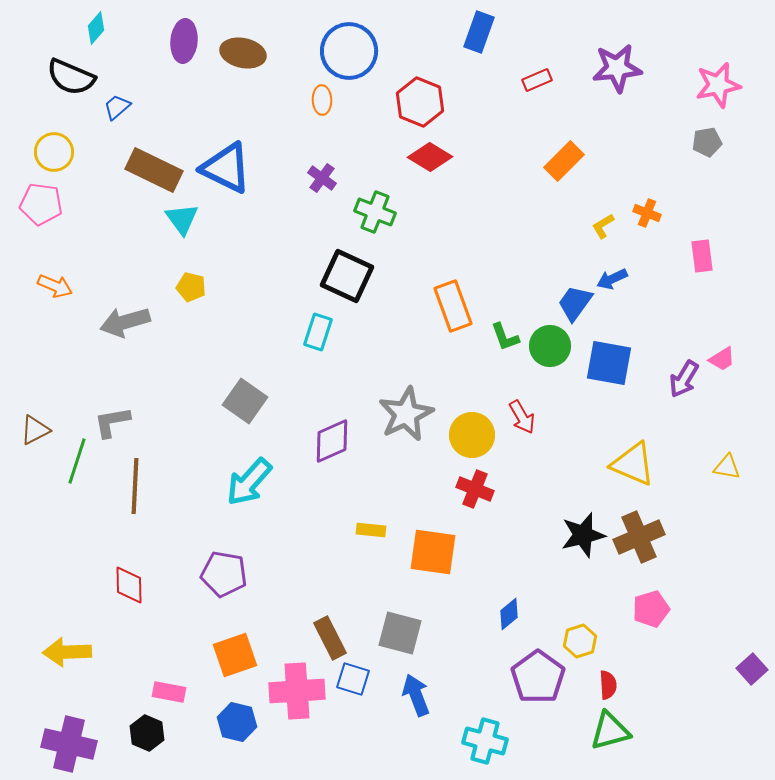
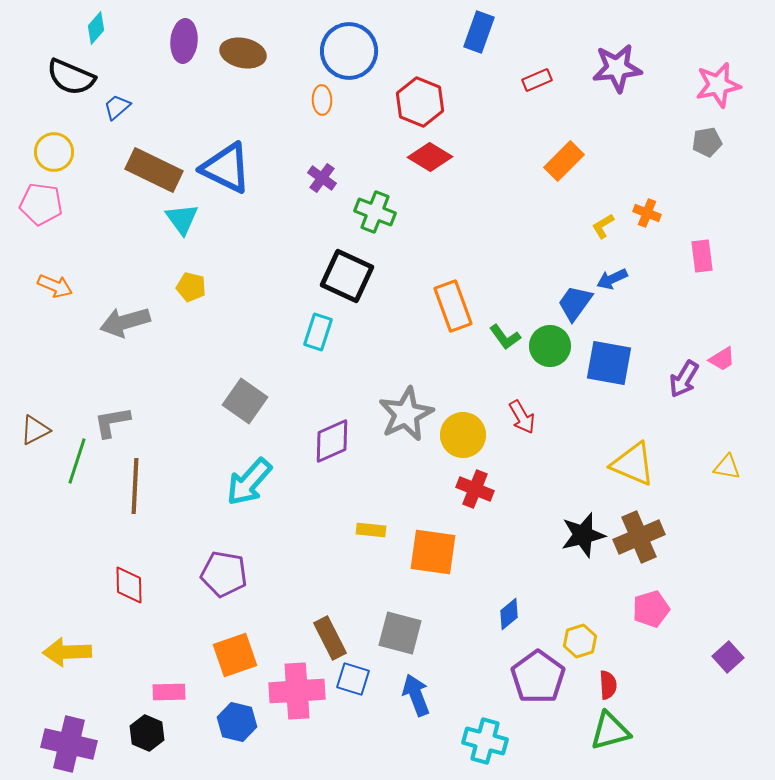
green L-shape at (505, 337): rotated 16 degrees counterclockwise
yellow circle at (472, 435): moved 9 px left
purple square at (752, 669): moved 24 px left, 12 px up
pink rectangle at (169, 692): rotated 12 degrees counterclockwise
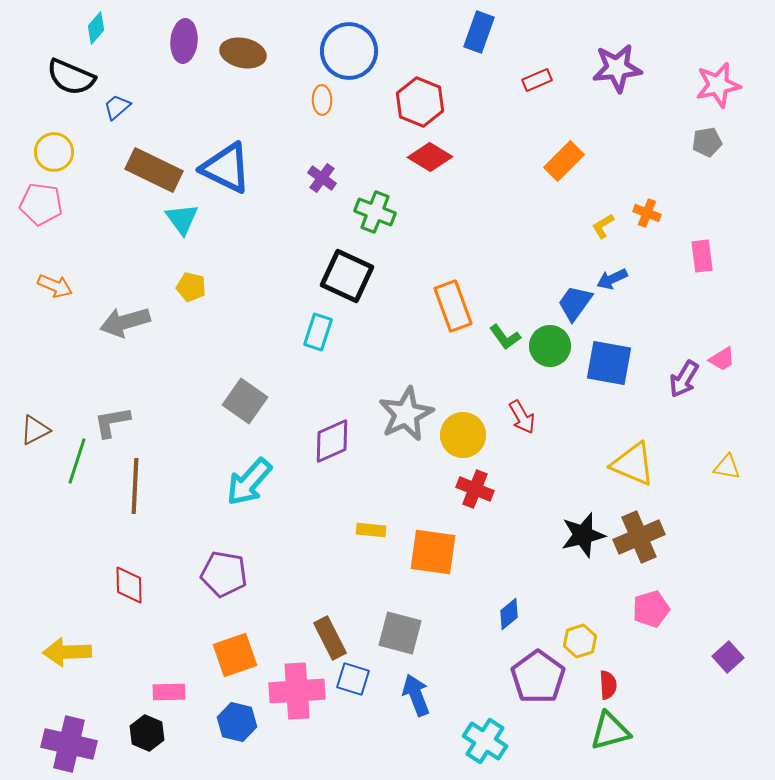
cyan cross at (485, 741): rotated 18 degrees clockwise
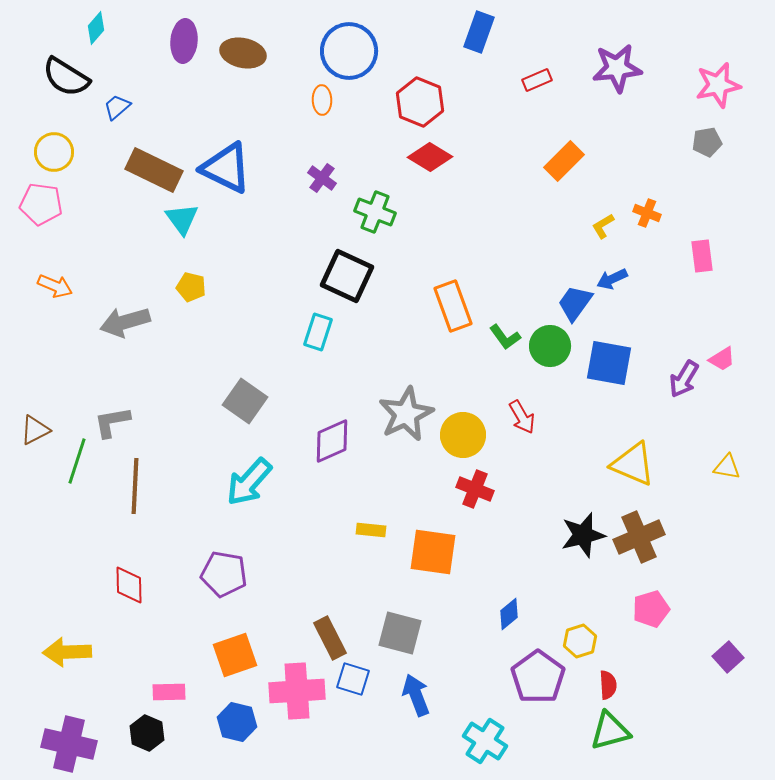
black semicircle at (71, 77): moved 5 px left; rotated 9 degrees clockwise
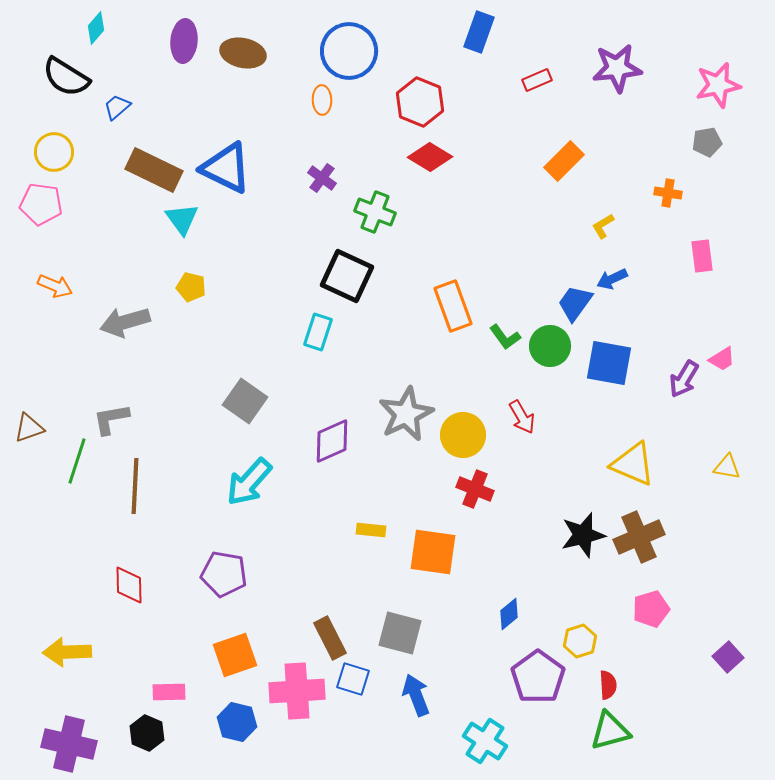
orange cross at (647, 213): moved 21 px right, 20 px up; rotated 12 degrees counterclockwise
gray L-shape at (112, 422): moved 1 px left, 3 px up
brown triangle at (35, 430): moved 6 px left, 2 px up; rotated 8 degrees clockwise
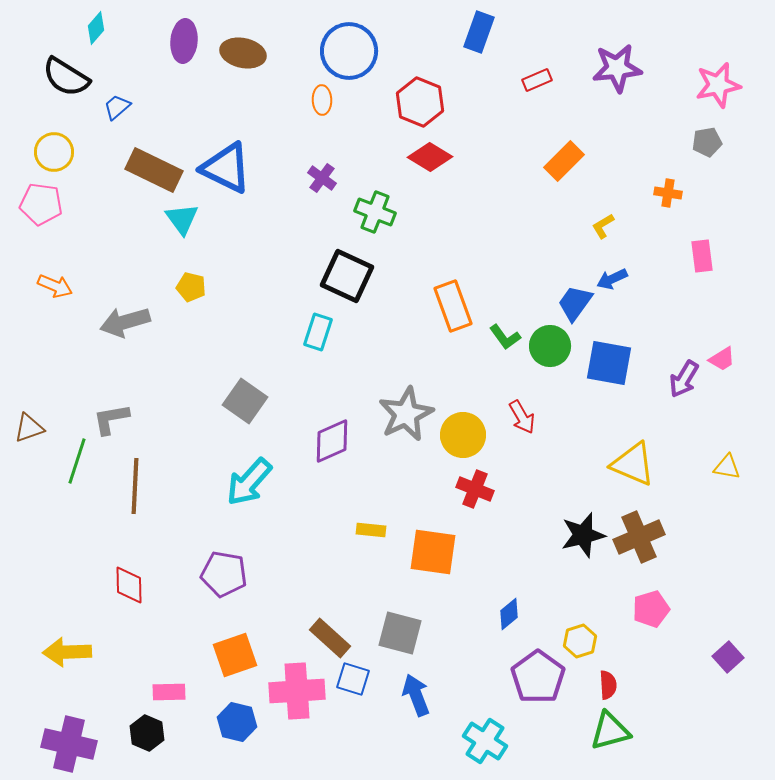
brown rectangle at (330, 638): rotated 21 degrees counterclockwise
